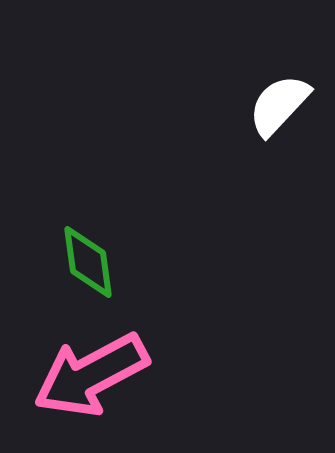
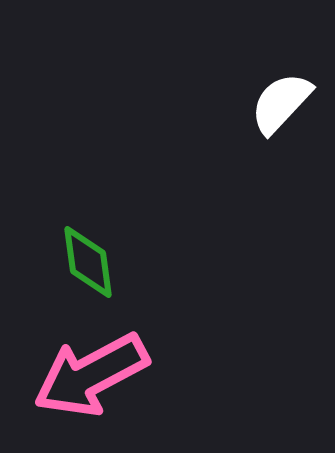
white semicircle: moved 2 px right, 2 px up
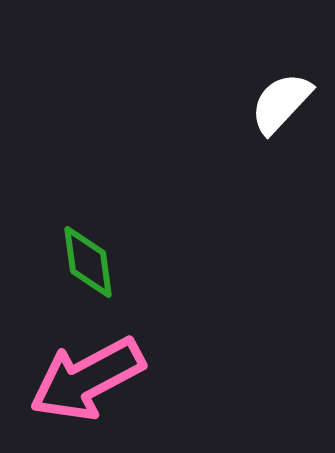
pink arrow: moved 4 px left, 4 px down
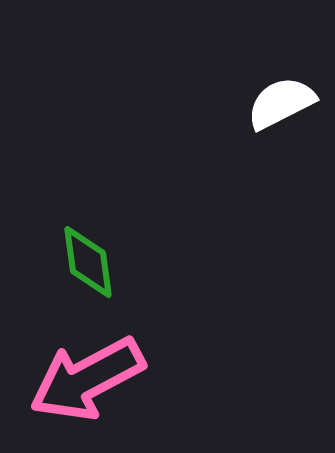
white semicircle: rotated 20 degrees clockwise
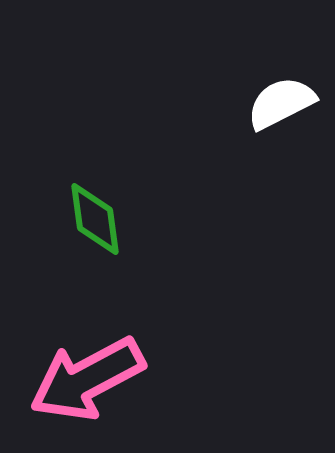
green diamond: moved 7 px right, 43 px up
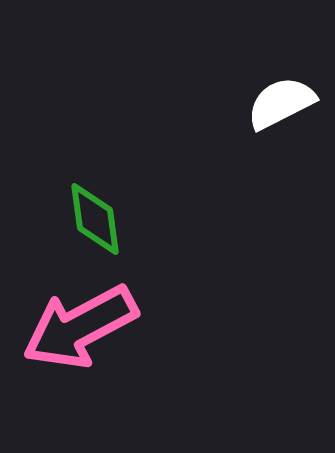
pink arrow: moved 7 px left, 52 px up
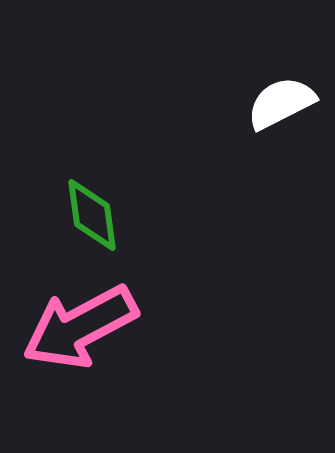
green diamond: moved 3 px left, 4 px up
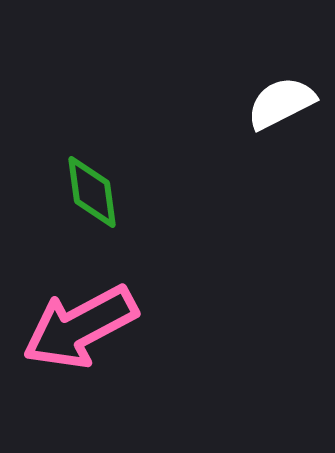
green diamond: moved 23 px up
